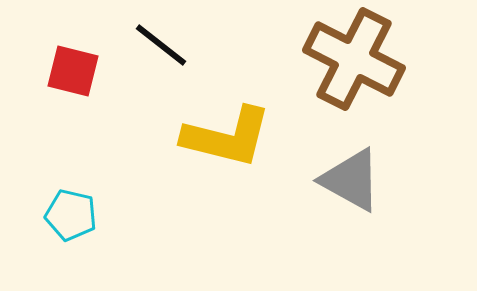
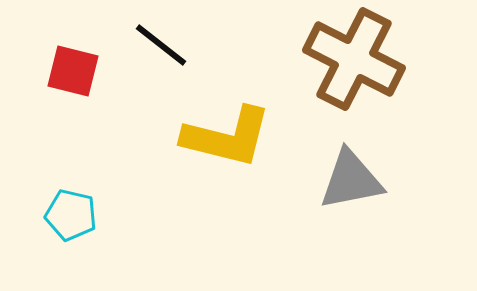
gray triangle: rotated 40 degrees counterclockwise
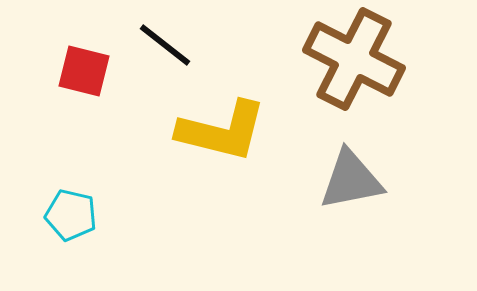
black line: moved 4 px right
red square: moved 11 px right
yellow L-shape: moved 5 px left, 6 px up
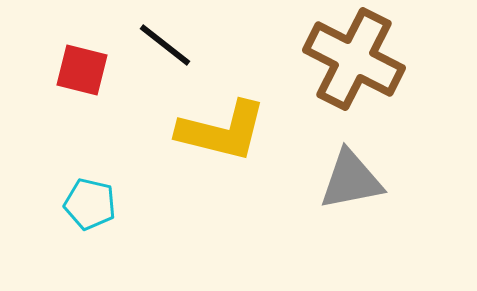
red square: moved 2 px left, 1 px up
cyan pentagon: moved 19 px right, 11 px up
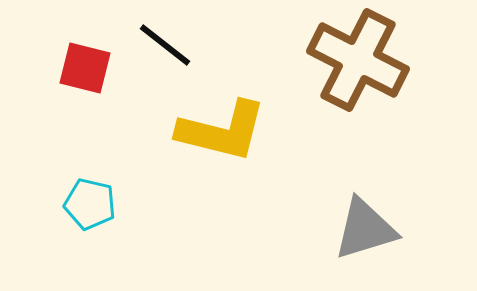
brown cross: moved 4 px right, 1 px down
red square: moved 3 px right, 2 px up
gray triangle: moved 14 px right, 49 px down; rotated 6 degrees counterclockwise
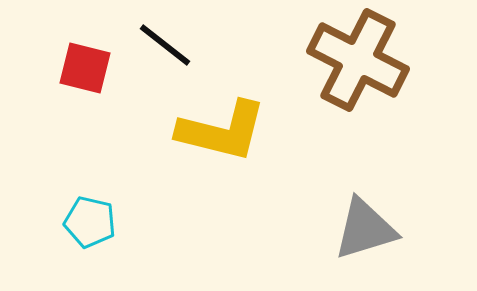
cyan pentagon: moved 18 px down
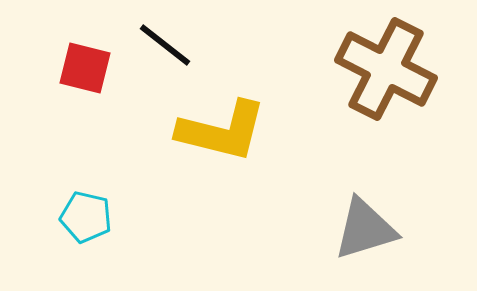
brown cross: moved 28 px right, 9 px down
cyan pentagon: moved 4 px left, 5 px up
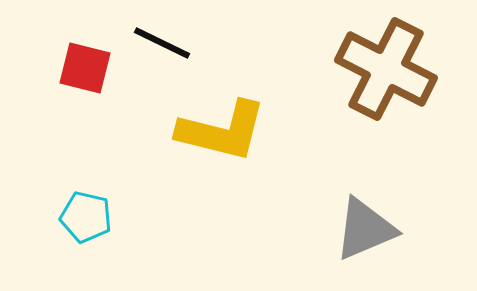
black line: moved 3 px left, 2 px up; rotated 12 degrees counterclockwise
gray triangle: rotated 6 degrees counterclockwise
